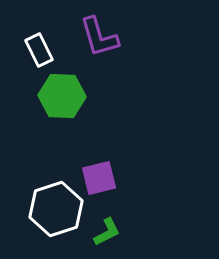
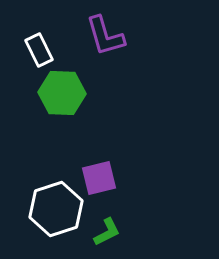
purple L-shape: moved 6 px right, 1 px up
green hexagon: moved 3 px up
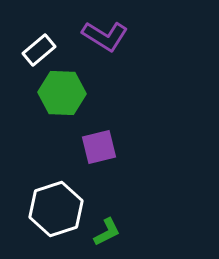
purple L-shape: rotated 42 degrees counterclockwise
white rectangle: rotated 76 degrees clockwise
purple square: moved 31 px up
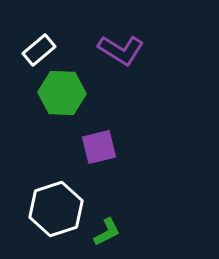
purple L-shape: moved 16 px right, 14 px down
